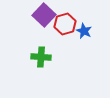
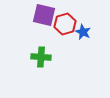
purple square: rotated 30 degrees counterclockwise
blue star: moved 1 px left, 1 px down
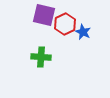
red hexagon: rotated 10 degrees counterclockwise
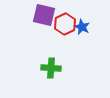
blue star: moved 1 px left, 5 px up
green cross: moved 10 px right, 11 px down
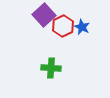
purple square: rotated 35 degrees clockwise
red hexagon: moved 2 px left, 2 px down
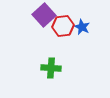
red hexagon: rotated 20 degrees clockwise
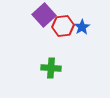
blue star: rotated 14 degrees clockwise
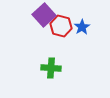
red hexagon: moved 2 px left; rotated 20 degrees clockwise
